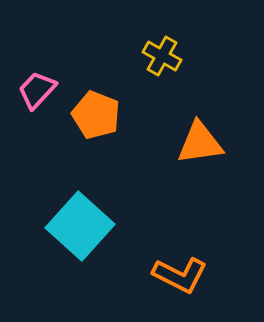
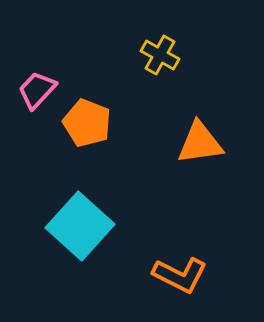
yellow cross: moved 2 px left, 1 px up
orange pentagon: moved 9 px left, 8 px down
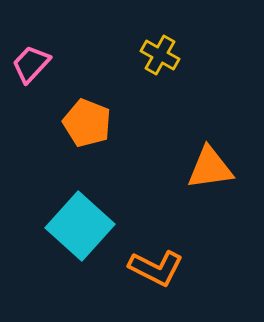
pink trapezoid: moved 6 px left, 26 px up
orange triangle: moved 10 px right, 25 px down
orange L-shape: moved 24 px left, 7 px up
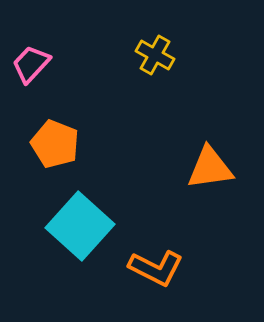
yellow cross: moved 5 px left
orange pentagon: moved 32 px left, 21 px down
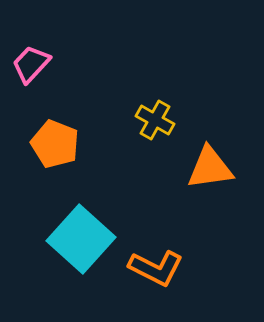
yellow cross: moved 65 px down
cyan square: moved 1 px right, 13 px down
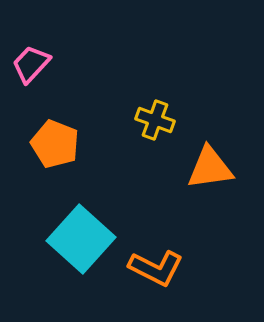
yellow cross: rotated 9 degrees counterclockwise
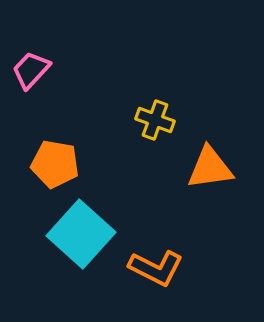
pink trapezoid: moved 6 px down
orange pentagon: moved 20 px down; rotated 12 degrees counterclockwise
cyan square: moved 5 px up
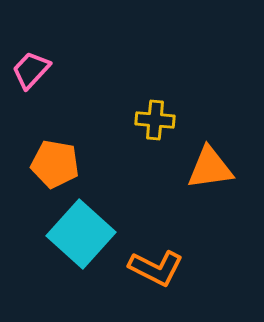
yellow cross: rotated 15 degrees counterclockwise
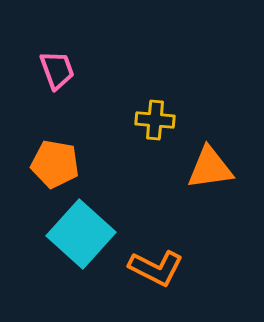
pink trapezoid: moved 26 px right; rotated 117 degrees clockwise
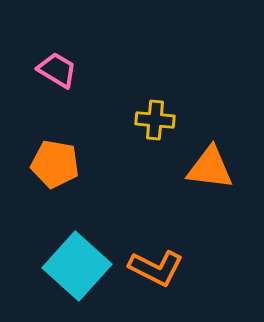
pink trapezoid: rotated 39 degrees counterclockwise
orange triangle: rotated 15 degrees clockwise
cyan square: moved 4 px left, 32 px down
